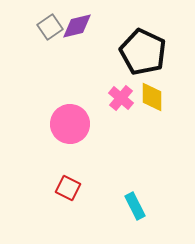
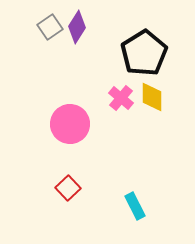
purple diamond: moved 1 px down; rotated 44 degrees counterclockwise
black pentagon: moved 1 px right, 1 px down; rotated 15 degrees clockwise
red square: rotated 20 degrees clockwise
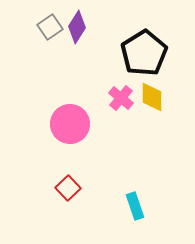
cyan rectangle: rotated 8 degrees clockwise
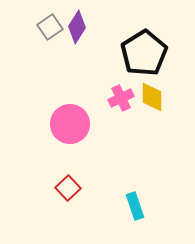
pink cross: rotated 25 degrees clockwise
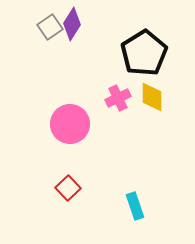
purple diamond: moved 5 px left, 3 px up
pink cross: moved 3 px left
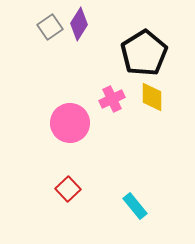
purple diamond: moved 7 px right
pink cross: moved 6 px left, 1 px down
pink circle: moved 1 px up
red square: moved 1 px down
cyan rectangle: rotated 20 degrees counterclockwise
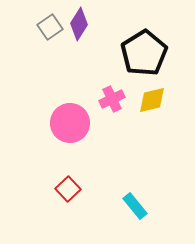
yellow diamond: moved 3 px down; rotated 76 degrees clockwise
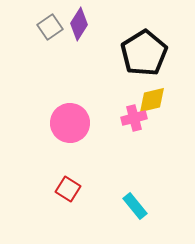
pink cross: moved 22 px right, 19 px down; rotated 10 degrees clockwise
red square: rotated 15 degrees counterclockwise
